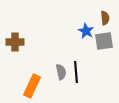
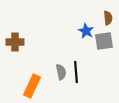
brown semicircle: moved 3 px right
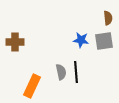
blue star: moved 5 px left, 9 px down; rotated 21 degrees counterclockwise
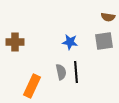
brown semicircle: moved 1 px up; rotated 104 degrees clockwise
blue star: moved 11 px left, 2 px down
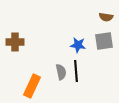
brown semicircle: moved 2 px left
blue star: moved 8 px right, 3 px down
black line: moved 1 px up
